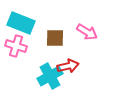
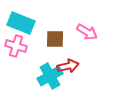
brown square: moved 1 px down
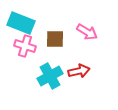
pink cross: moved 9 px right
red arrow: moved 11 px right, 5 px down
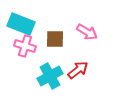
cyan rectangle: moved 1 px down
red arrow: moved 1 px left, 1 px up; rotated 25 degrees counterclockwise
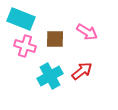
cyan rectangle: moved 5 px up
red arrow: moved 4 px right, 1 px down
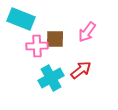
pink arrow: rotated 95 degrees clockwise
pink cross: moved 12 px right; rotated 20 degrees counterclockwise
red arrow: moved 1 px left, 1 px up
cyan cross: moved 1 px right, 2 px down
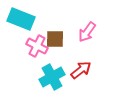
pink cross: rotated 30 degrees clockwise
cyan cross: moved 1 px right, 1 px up
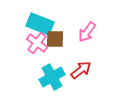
cyan rectangle: moved 19 px right, 5 px down
pink cross: moved 3 px up; rotated 10 degrees clockwise
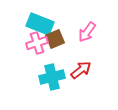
brown square: rotated 24 degrees counterclockwise
pink cross: rotated 35 degrees clockwise
cyan cross: rotated 15 degrees clockwise
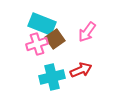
cyan rectangle: moved 2 px right
brown square: rotated 12 degrees counterclockwise
pink cross: moved 1 px down
red arrow: rotated 15 degrees clockwise
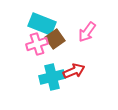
red arrow: moved 7 px left, 1 px down
